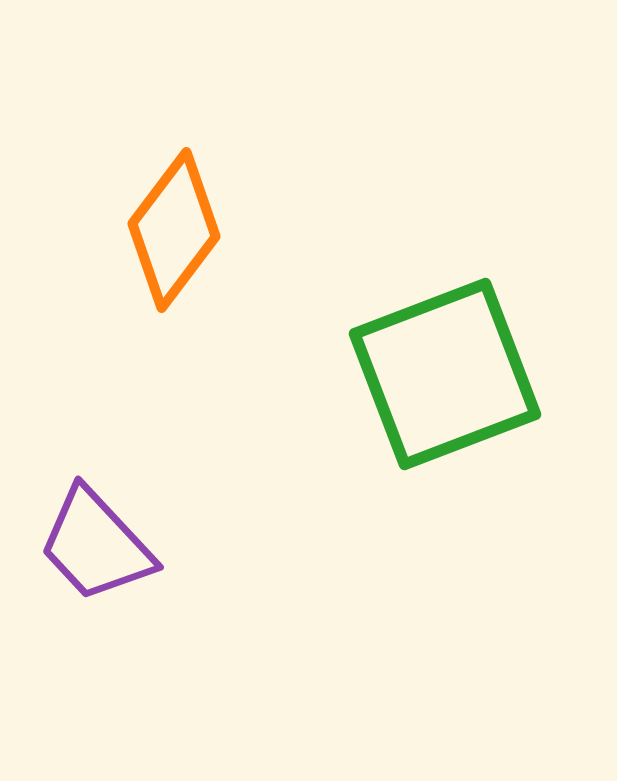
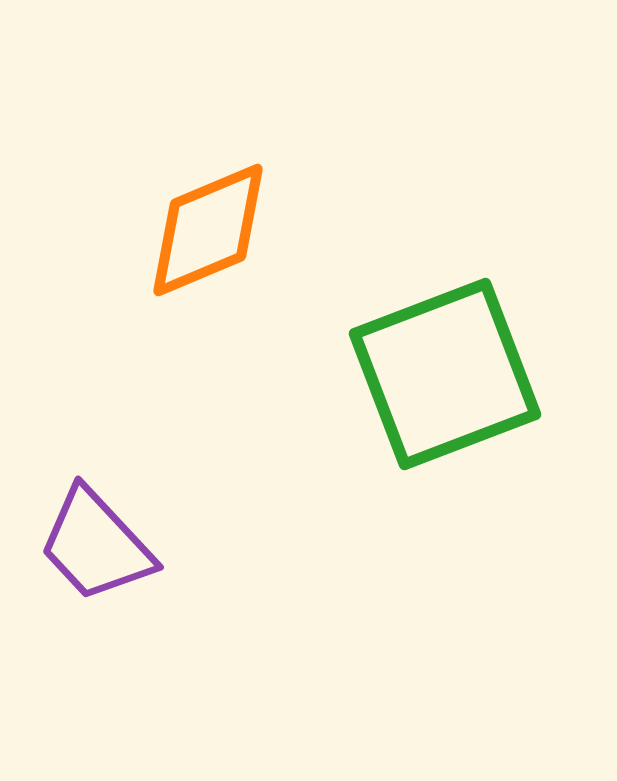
orange diamond: moved 34 px right; rotated 30 degrees clockwise
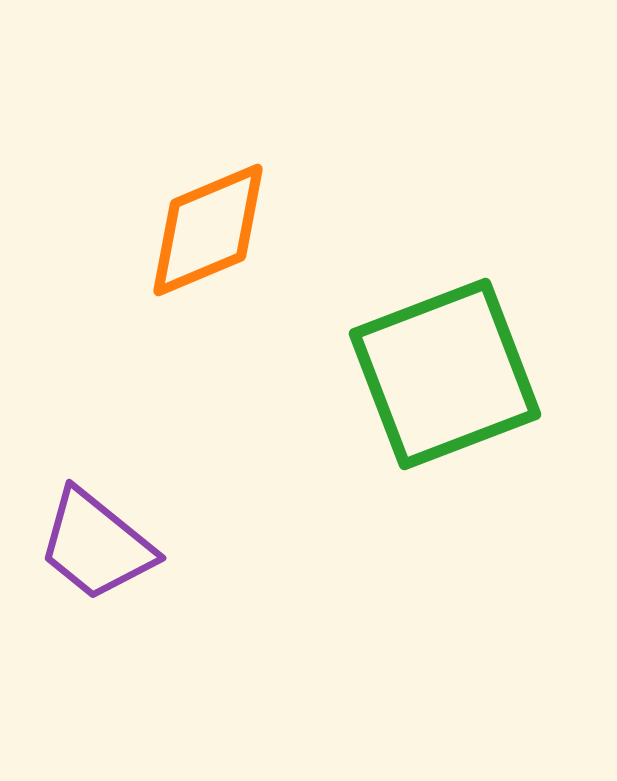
purple trapezoid: rotated 8 degrees counterclockwise
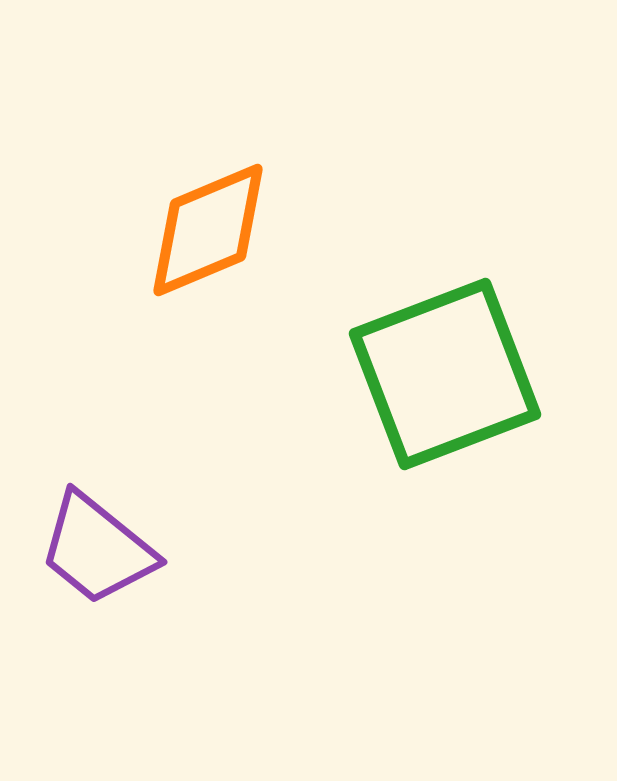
purple trapezoid: moved 1 px right, 4 px down
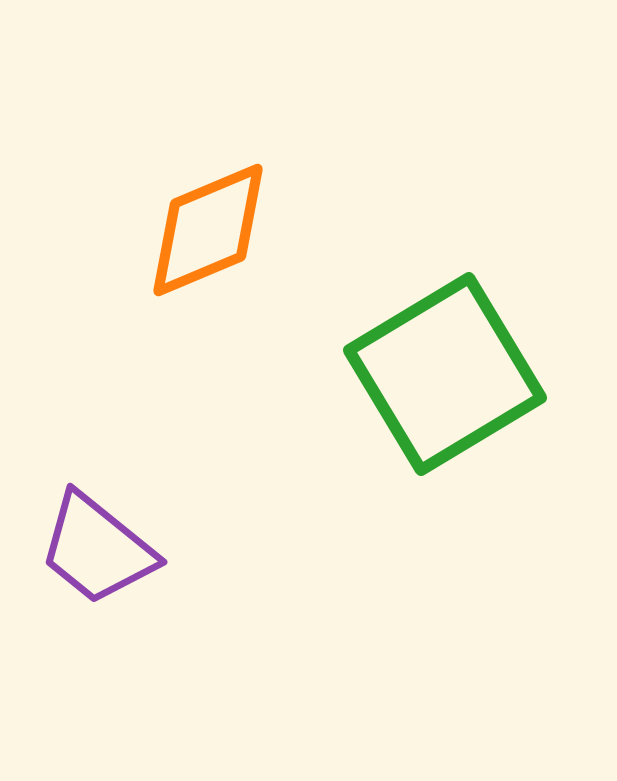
green square: rotated 10 degrees counterclockwise
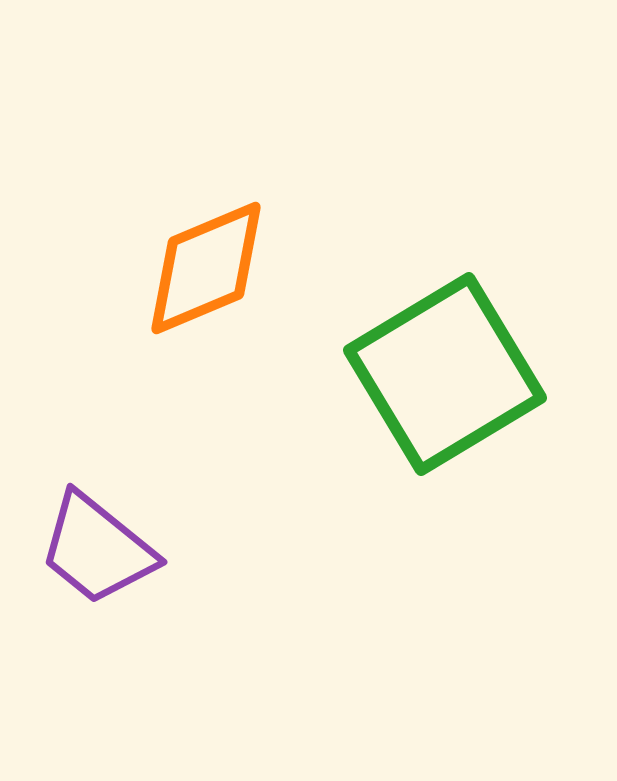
orange diamond: moved 2 px left, 38 px down
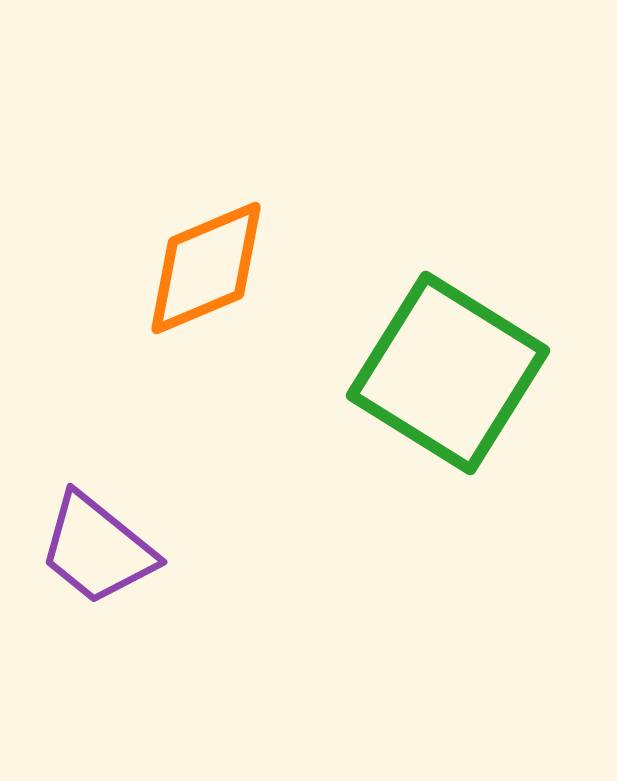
green square: moved 3 px right, 1 px up; rotated 27 degrees counterclockwise
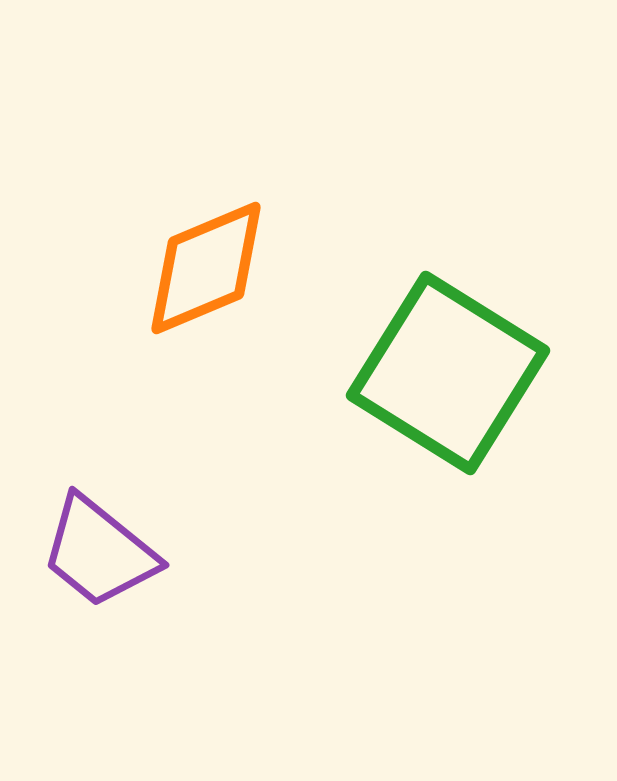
purple trapezoid: moved 2 px right, 3 px down
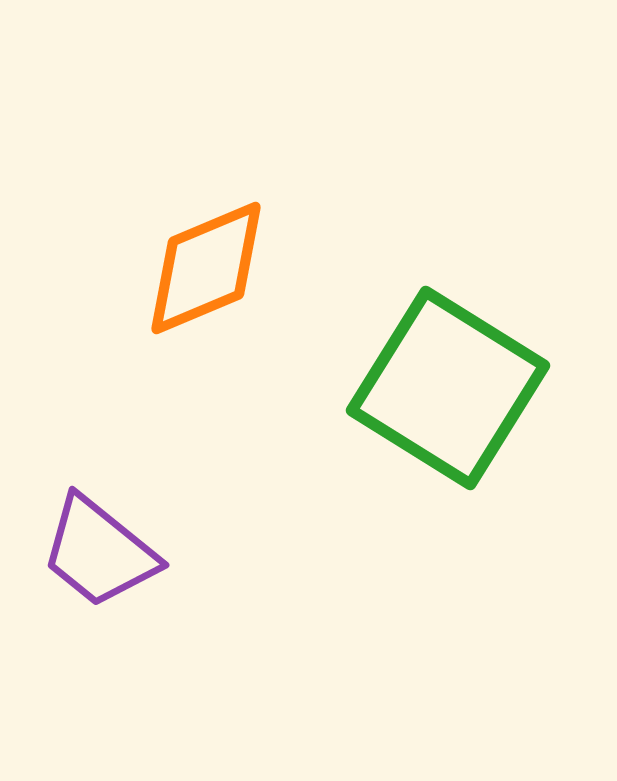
green square: moved 15 px down
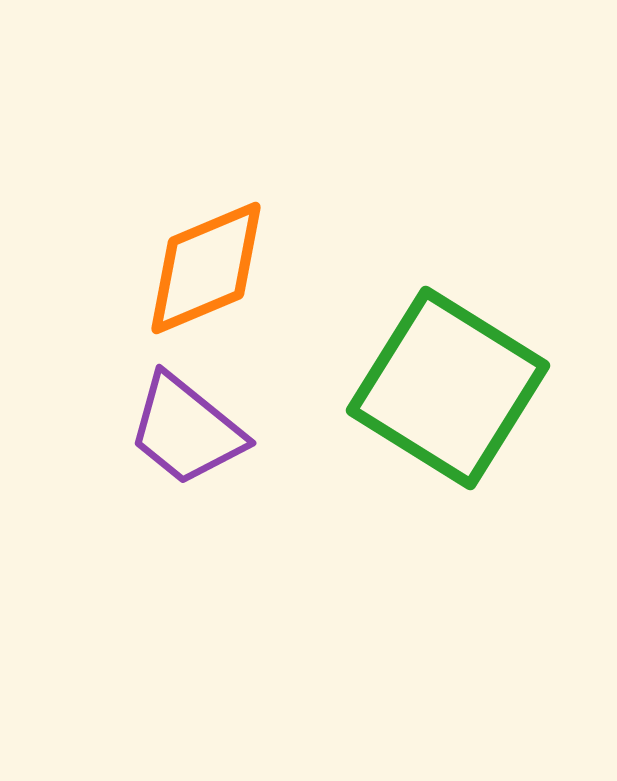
purple trapezoid: moved 87 px right, 122 px up
